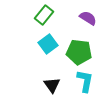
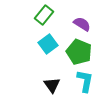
purple semicircle: moved 6 px left, 6 px down
green pentagon: rotated 15 degrees clockwise
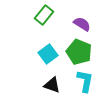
cyan square: moved 10 px down
black triangle: rotated 36 degrees counterclockwise
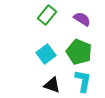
green rectangle: moved 3 px right
purple semicircle: moved 5 px up
cyan square: moved 2 px left
cyan L-shape: moved 2 px left
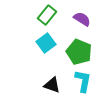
cyan square: moved 11 px up
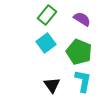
black triangle: rotated 36 degrees clockwise
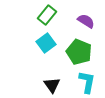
purple semicircle: moved 4 px right, 2 px down
cyan L-shape: moved 4 px right, 1 px down
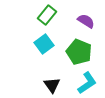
cyan square: moved 2 px left, 1 px down
cyan L-shape: moved 1 px down; rotated 45 degrees clockwise
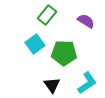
cyan square: moved 9 px left
green pentagon: moved 15 px left, 1 px down; rotated 20 degrees counterclockwise
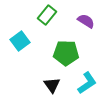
cyan square: moved 15 px left, 3 px up
green pentagon: moved 2 px right
